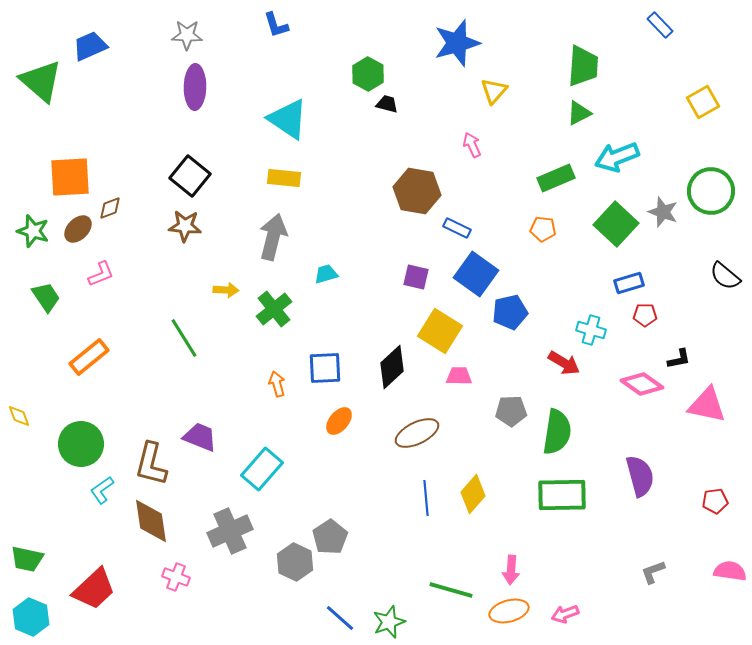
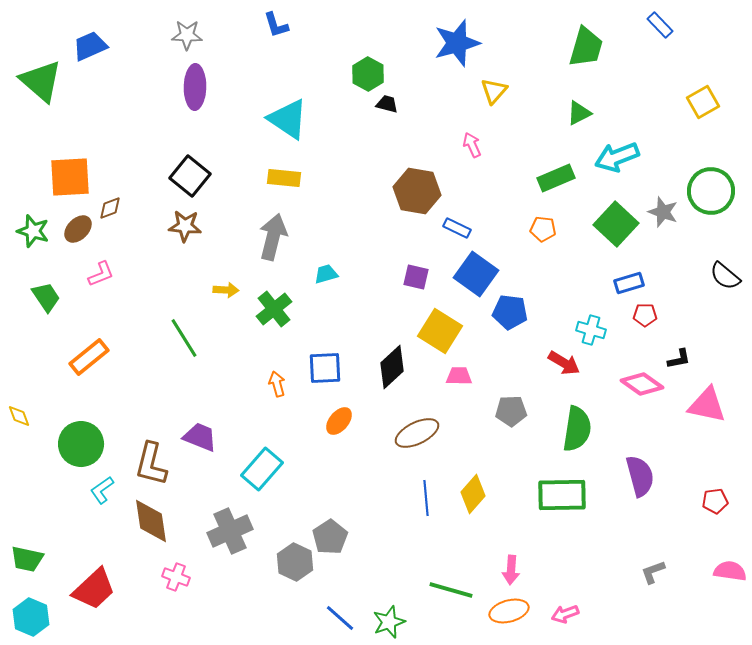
green trapezoid at (583, 66): moved 3 px right, 19 px up; rotated 12 degrees clockwise
blue pentagon at (510, 312): rotated 20 degrees clockwise
green semicircle at (557, 432): moved 20 px right, 3 px up
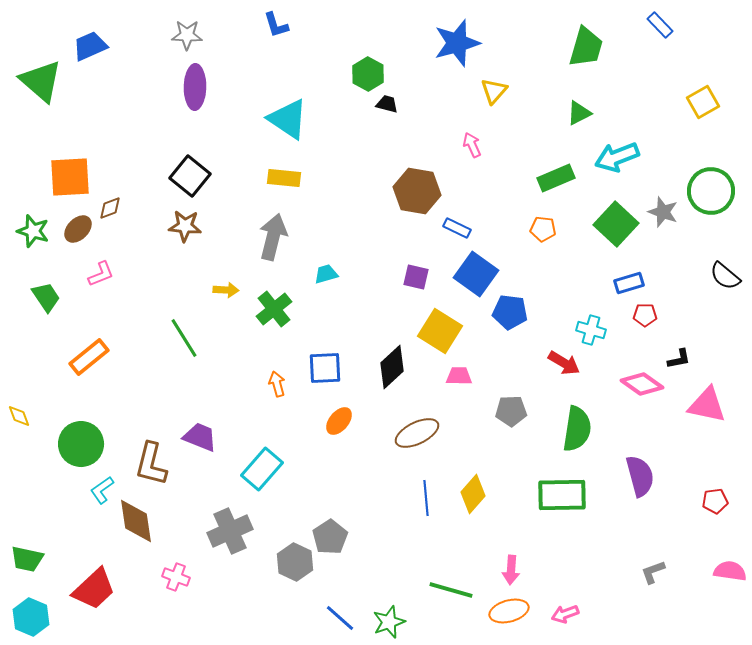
brown diamond at (151, 521): moved 15 px left
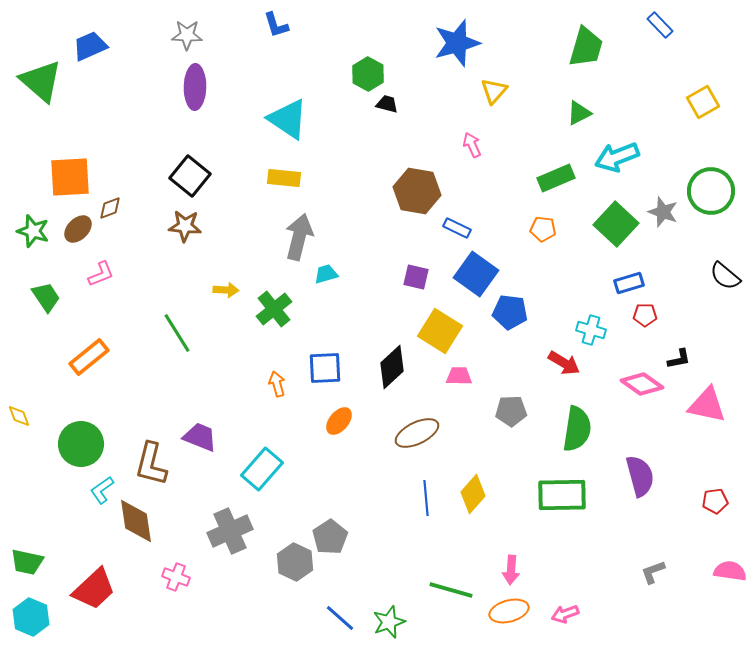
gray arrow at (273, 237): moved 26 px right
green line at (184, 338): moved 7 px left, 5 px up
green trapezoid at (27, 559): moved 3 px down
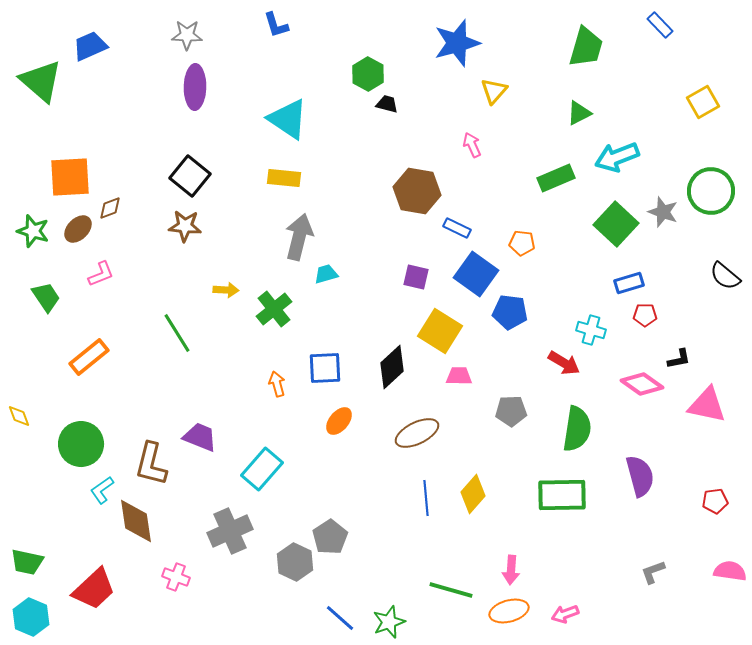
orange pentagon at (543, 229): moved 21 px left, 14 px down
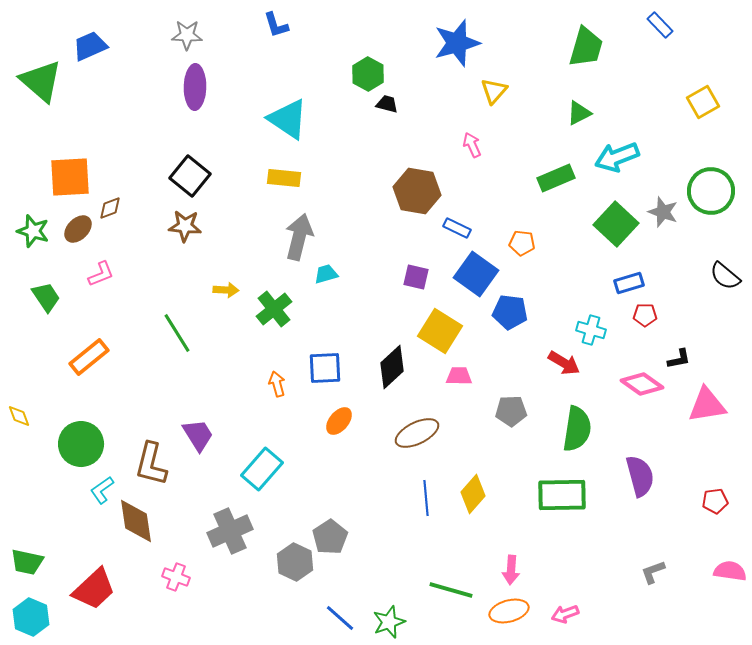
pink triangle at (707, 405): rotated 21 degrees counterclockwise
purple trapezoid at (200, 437): moved 2 px left, 2 px up; rotated 36 degrees clockwise
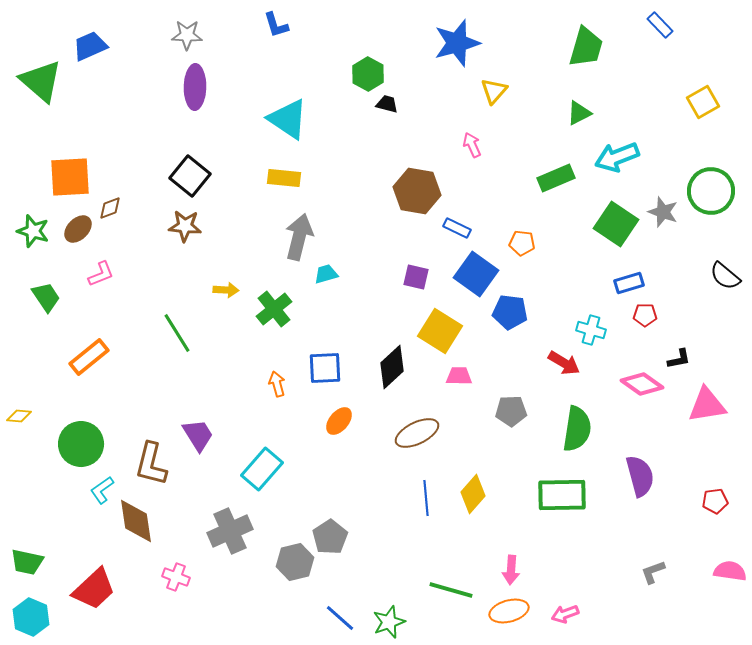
green square at (616, 224): rotated 9 degrees counterclockwise
yellow diamond at (19, 416): rotated 65 degrees counterclockwise
gray hexagon at (295, 562): rotated 21 degrees clockwise
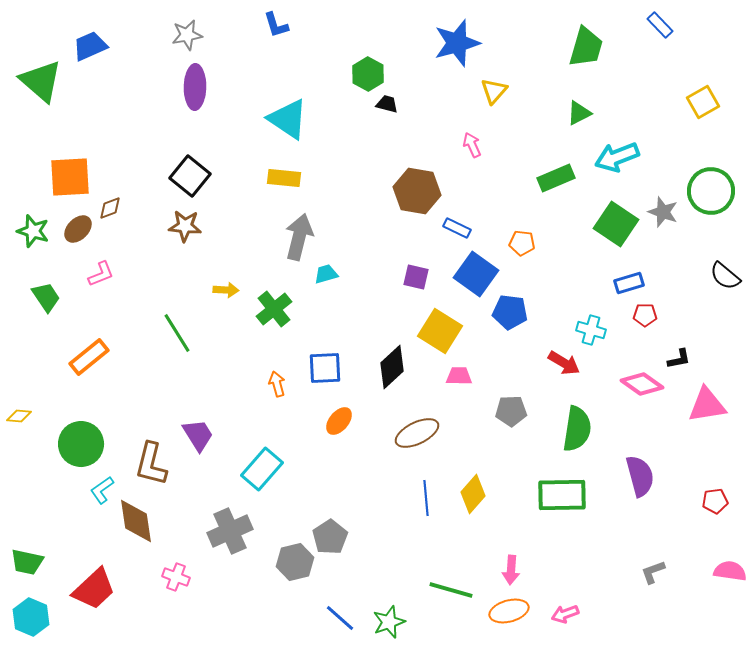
gray star at (187, 35): rotated 12 degrees counterclockwise
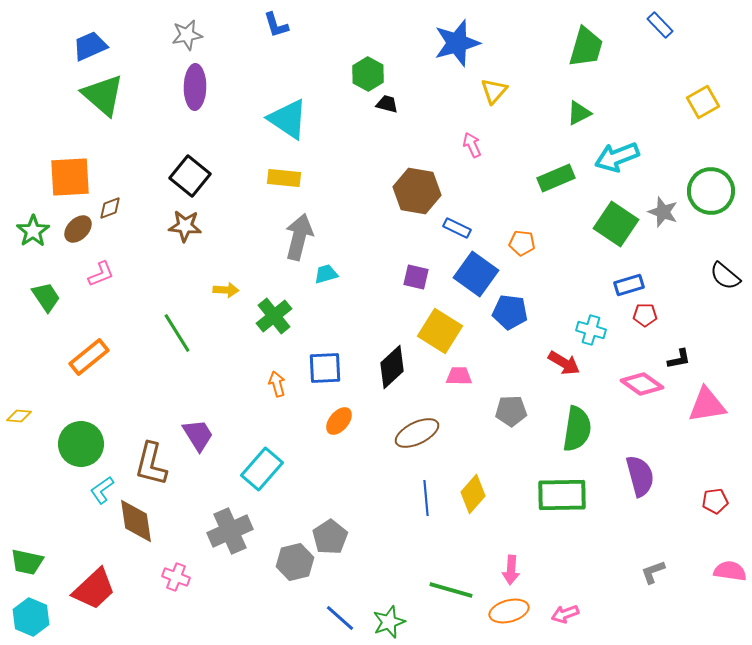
green triangle at (41, 81): moved 62 px right, 14 px down
green star at (33, 231): rotated 20 degrees clockwise
blue rectangle at (629, 283): moved 2 px down
green cross at (274, 309): moved 7 px down
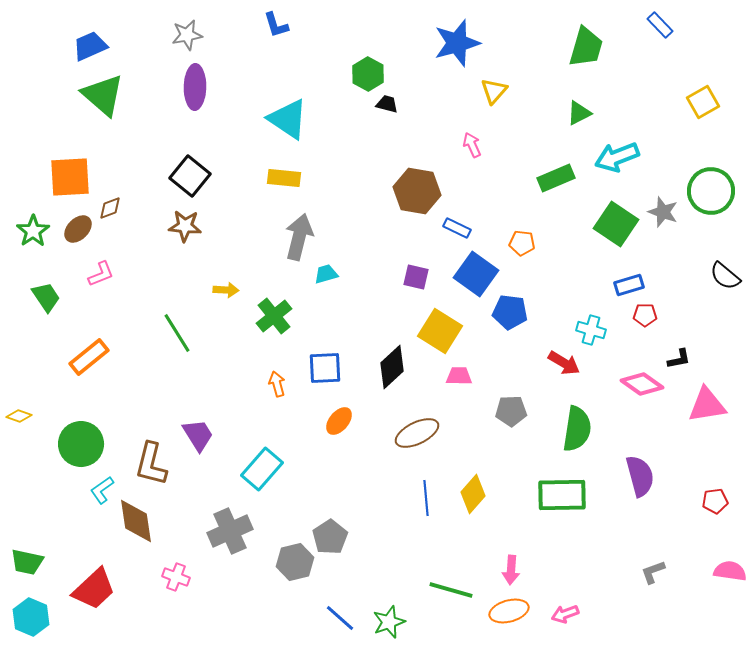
yellow diamond at (19, 416): rotated 15 degrees clockwise
